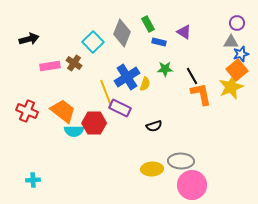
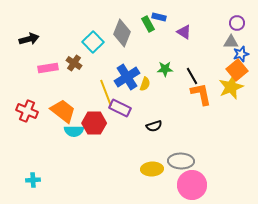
blue rectangle: moved 25 px up
pink rectangle: moved 2 px left, 2 px down
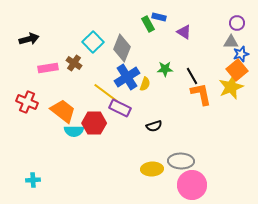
gray diamond: moved 15 px down
yellow line: rotated 32 degrees counterclockwise
red cross: moved 9 px up
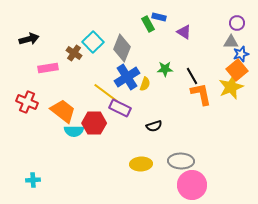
brown cross: moved 10 px up
yellow ellipse: moved 11 px left, 5 px up
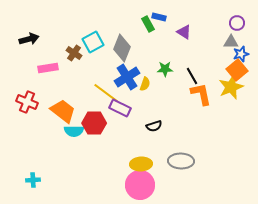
cyan square: rotated 15 degrees clockwise
pink circle: moved 52 px left
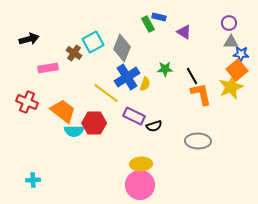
purple circle: moved 8 px left
blue star: rotated 21 degrees clockwise
purple rectangle: moved 14 px right, 8 px down
gray ellipse: moved 17 px right, 20 px up
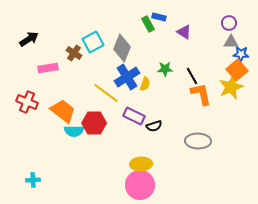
black arrow: rotated 18 degrees counterclockwise
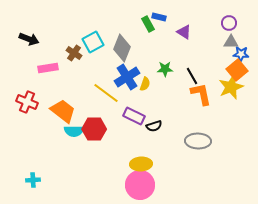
black arrow: rotated 54 degrees clockwise
red hexagon: moved 6 px down
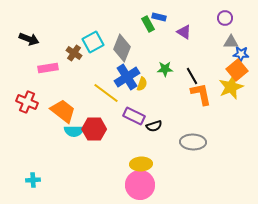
purple circle: moved 4 px left, 5 px up
yellow semicircle: moved 3 px left
gray ellipse: moved 5 px left, 1 px down
